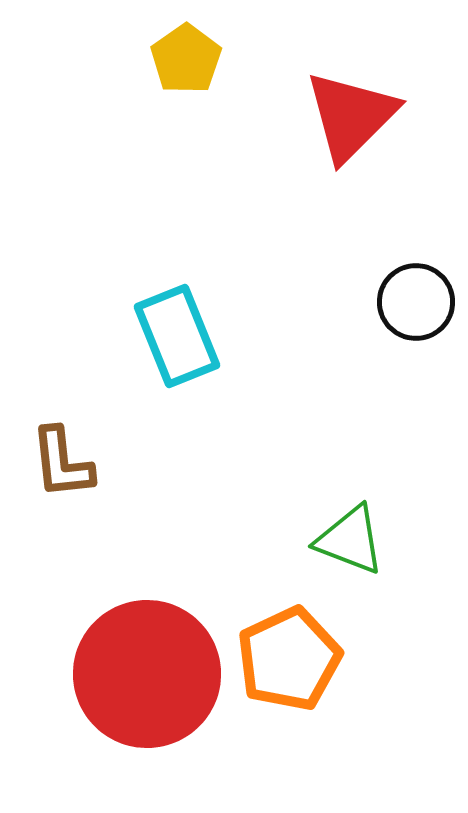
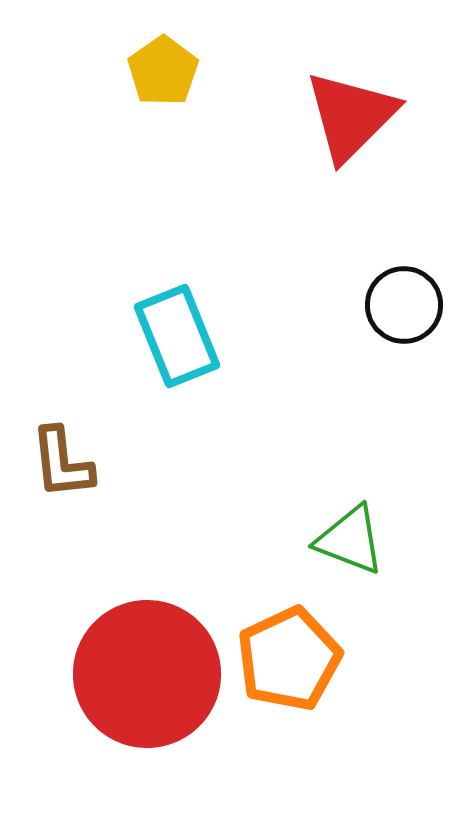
yellow pentagon: moved 23 px left, 12 px down
black circle: moved 12 px left, 3 px down
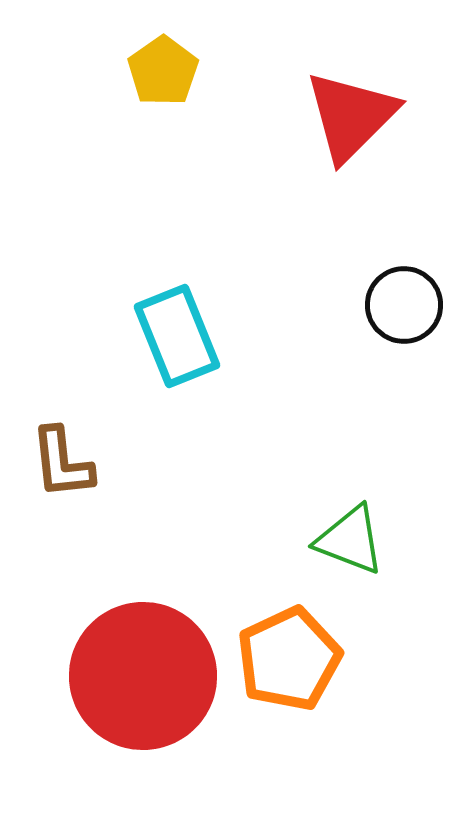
red circle: moved 4 px left, 2 px down
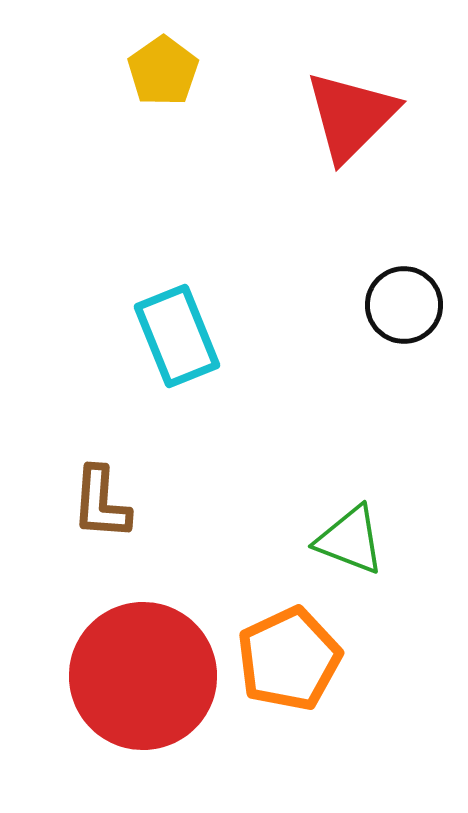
brown L-shape: moved 39 px right, 40 px down; rotated 10 degrees clockwise
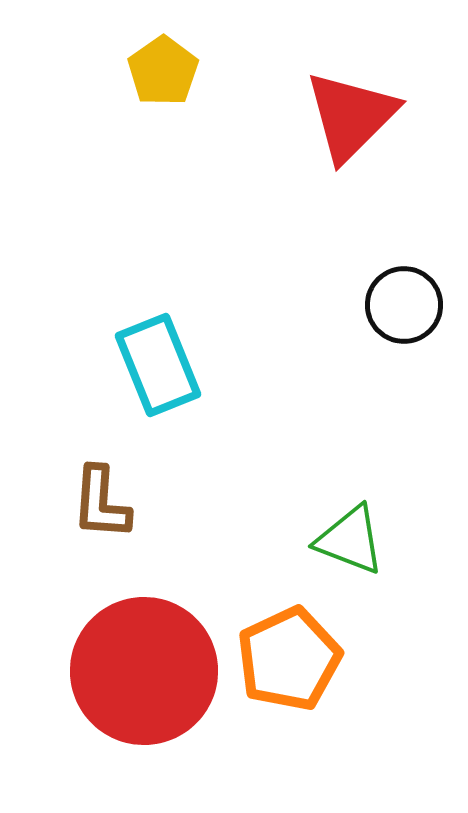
cyan rectangle: moved 19 px left, 29 px down
red circle: moved 1 px right, 5 px up
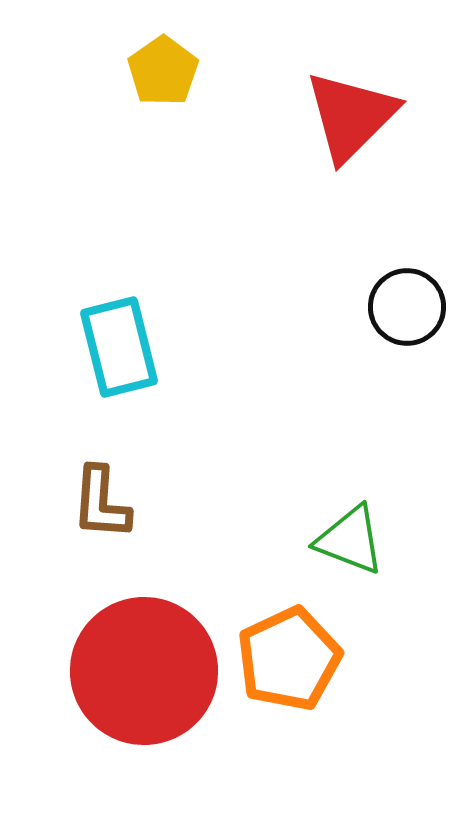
black circle: moved 3 px right, 2 px down
cyan rectangle: moved 39 px left, 18 px up; rotated 8 degrees clockwise
